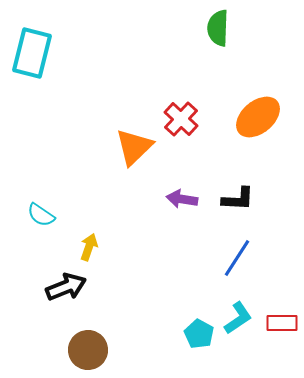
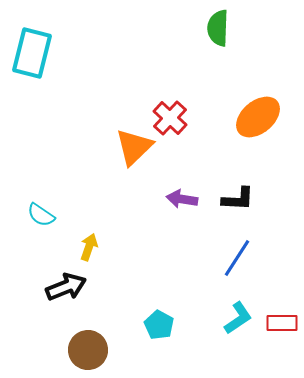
red cross: moved 11 px left, 1 px up
cyan pentagon: moved 40 px left, 9 px up
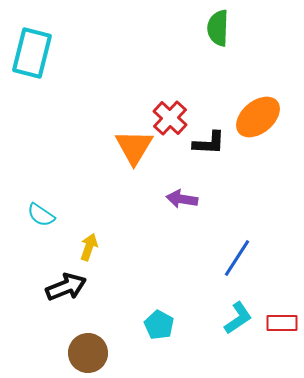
orange triangle: rotated 15 degrees counterclockwise
black L-shape: moved 29 px left, 56 px up
brown circle: moved 3 px down
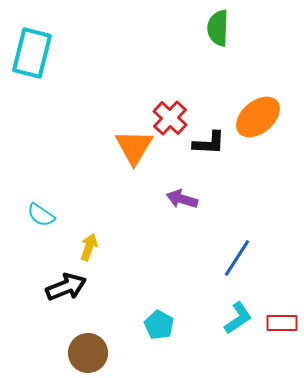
purple arrow: rotated 8 degrees clockwise
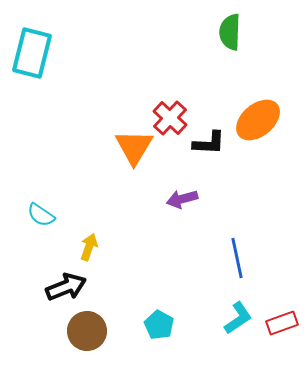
green semicircle: moved 12 px right, 4 px down
orange ellipse: moved 3 px down
purple arrow: rotated 32 degrees counterclockwise
blue line: rotated 45 degrees counterclockwise
red rectangle: rotated 20 degrees counterclockwise
brown circle: moved 1 px left, 22 px up
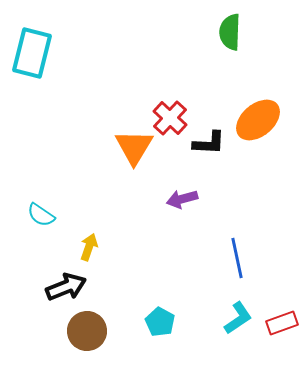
cyan pentagon: moved 1 px right, 3 px up
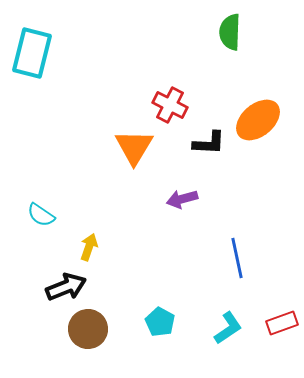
red cross: moved 13 px up; rotated 16 degrees counterclockwise
cyan L-shape: moved 10 px left, 10 px down
brown circle: moved 1 px right, 2 px up
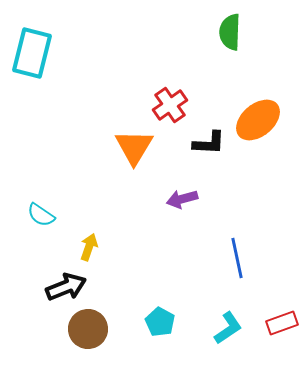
red cross: rotated 28 degrees clockwise
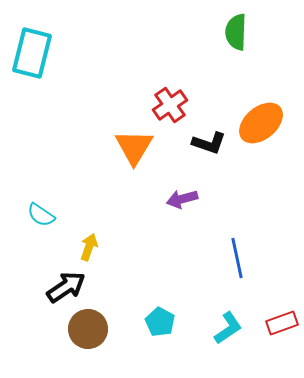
green semicircle: moved 6 px right
orange ellipse: moved 3 px right, 3 px down
black L-shape: rotated 16 degrees clockwise
black arrow: rotated 12 degrees counterclockwise
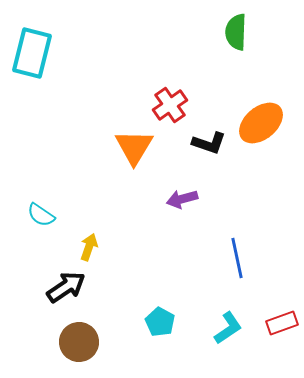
brown circle: moved 9 px left, 13 px down
